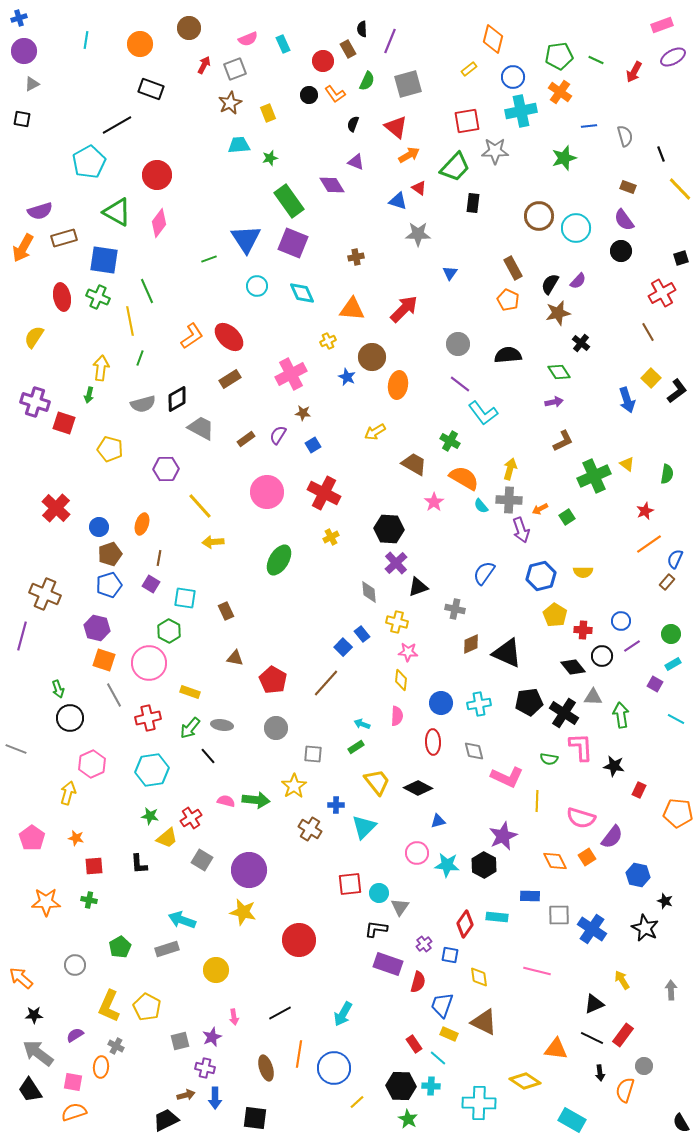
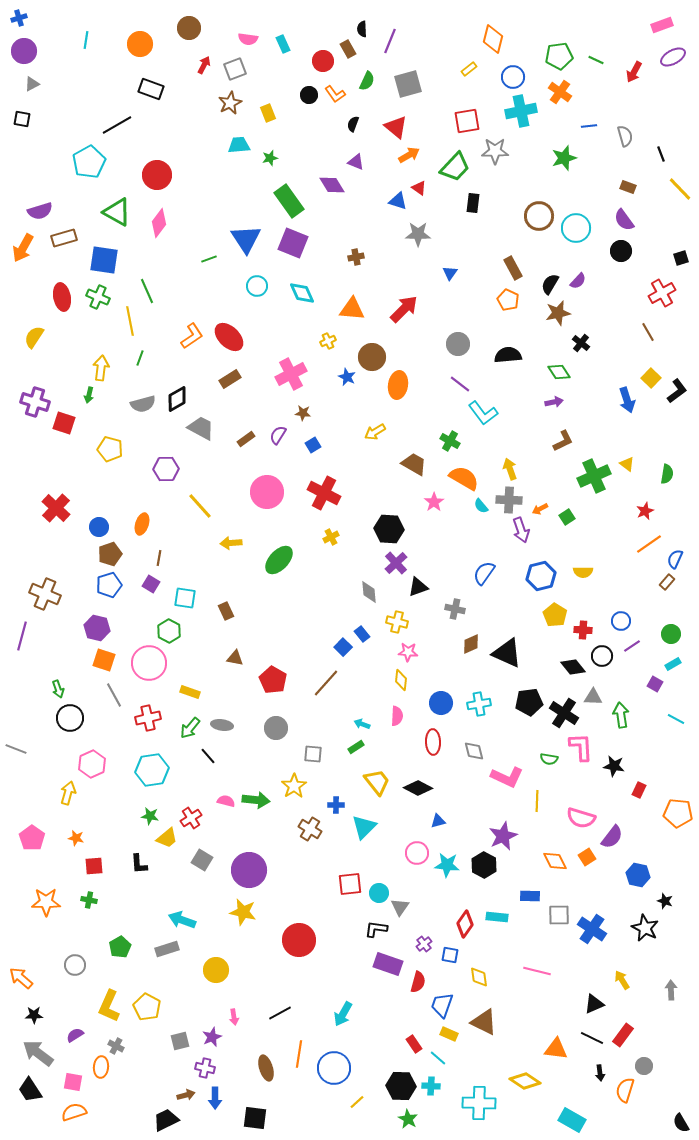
pink semicircle at (248, 39): rotated 30 degrees clockwise
yellow arrow at (510, 469): rotated 35 degrees counterclockwise
yellow arrow at (213, 542): moved 18 px right, 1 px down
green ellipse at (279, 560): rotated 12 degrees clockwise
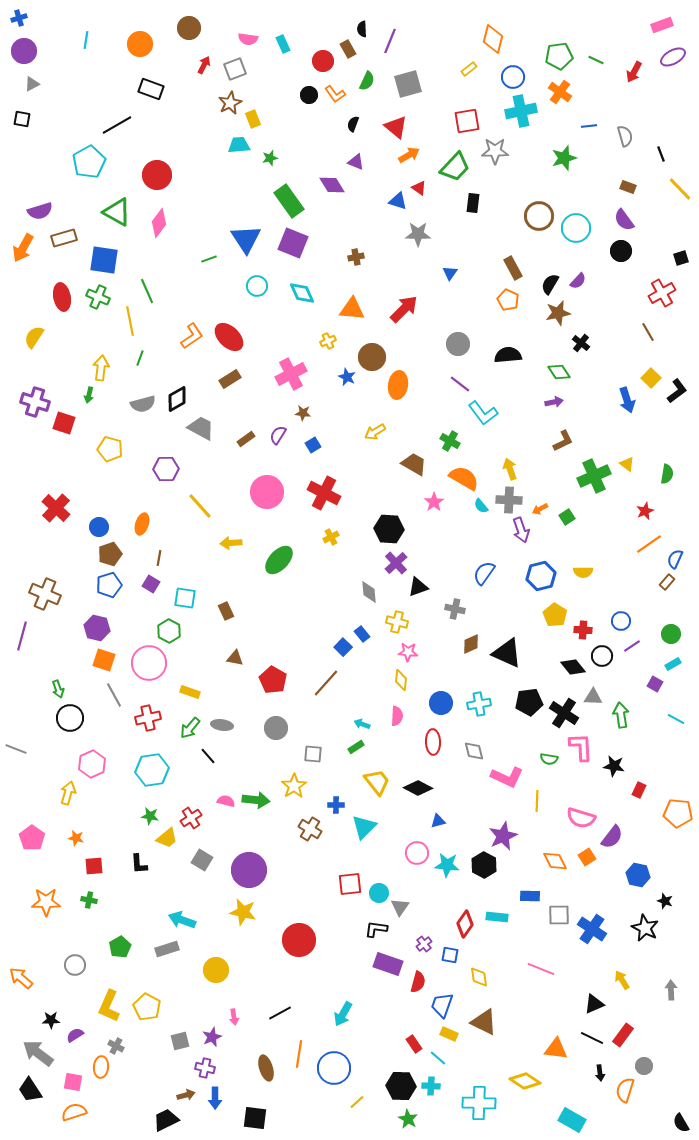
yellow rectangle at (268, 113): moved 15 px left, 6 px down
pink line at (537, 971): moved 4 px right, 2 px up; rotated 8 degrees clockwise
black star at (34, 1015): moved 17 px right, 5 px down
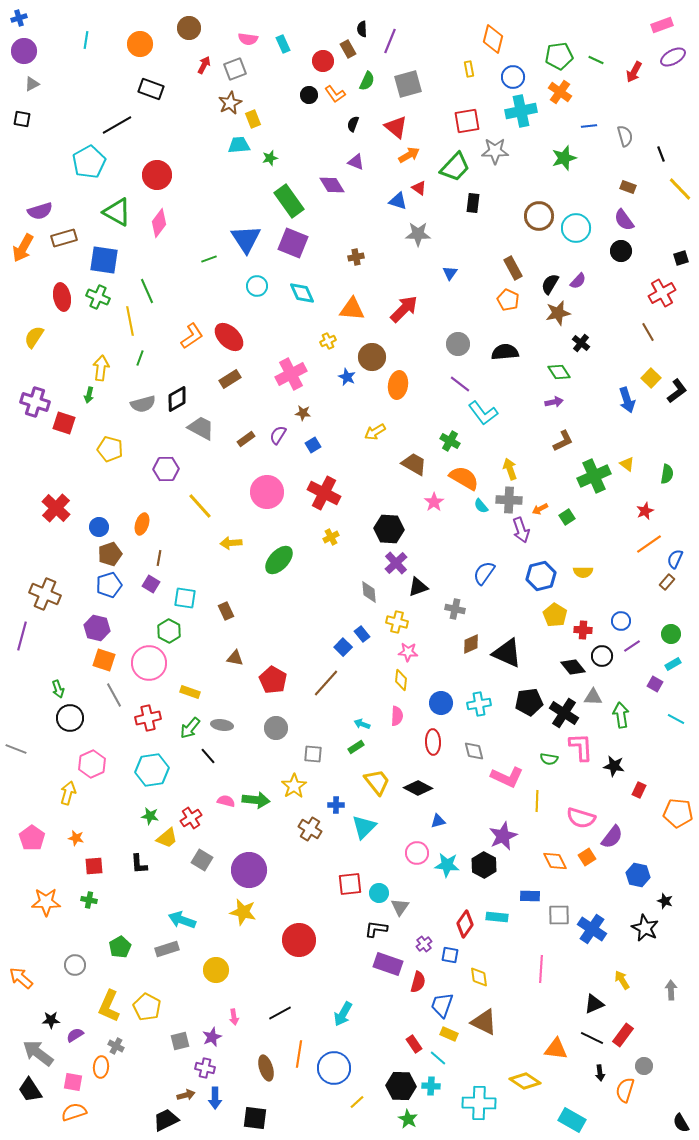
yellow rectangle at (469, 69): rotated 63 degrees counterclockwise
black semicircle at (508, 355): moved 3 px left, 3 px up
pink line at (541, 969): rotated 72 degrees clockwise
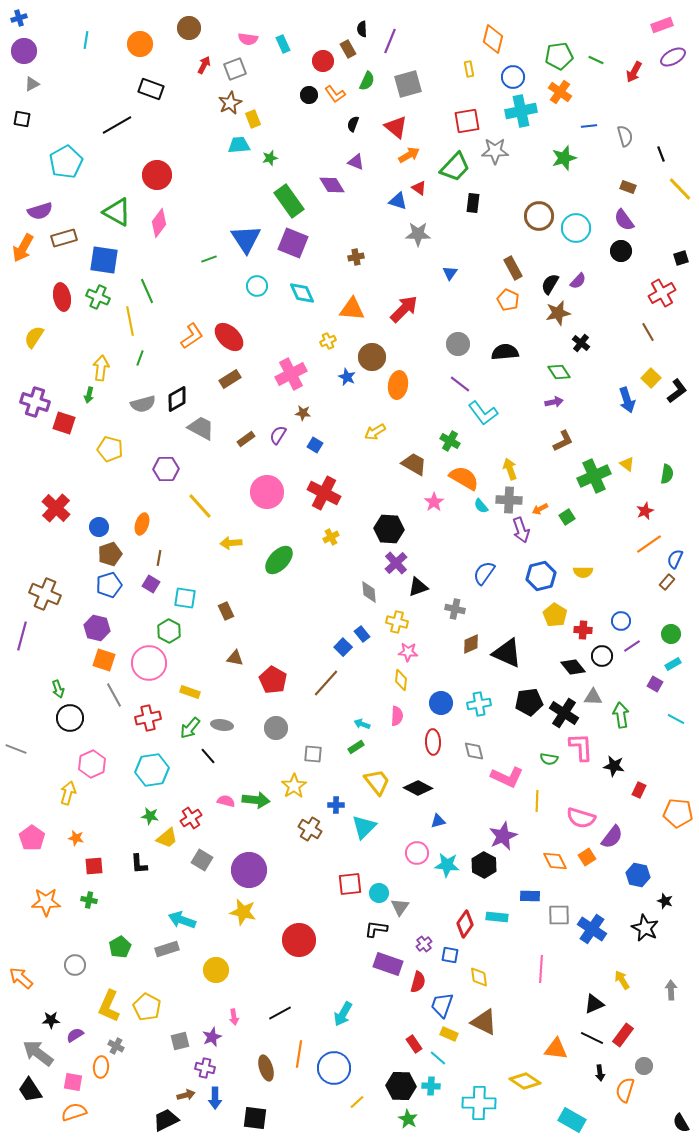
cyan pentagon at (89, 162): moved 23 px left
blue square at (313, 445): moved 2 px right; rotated 28 degrees counterclockwise
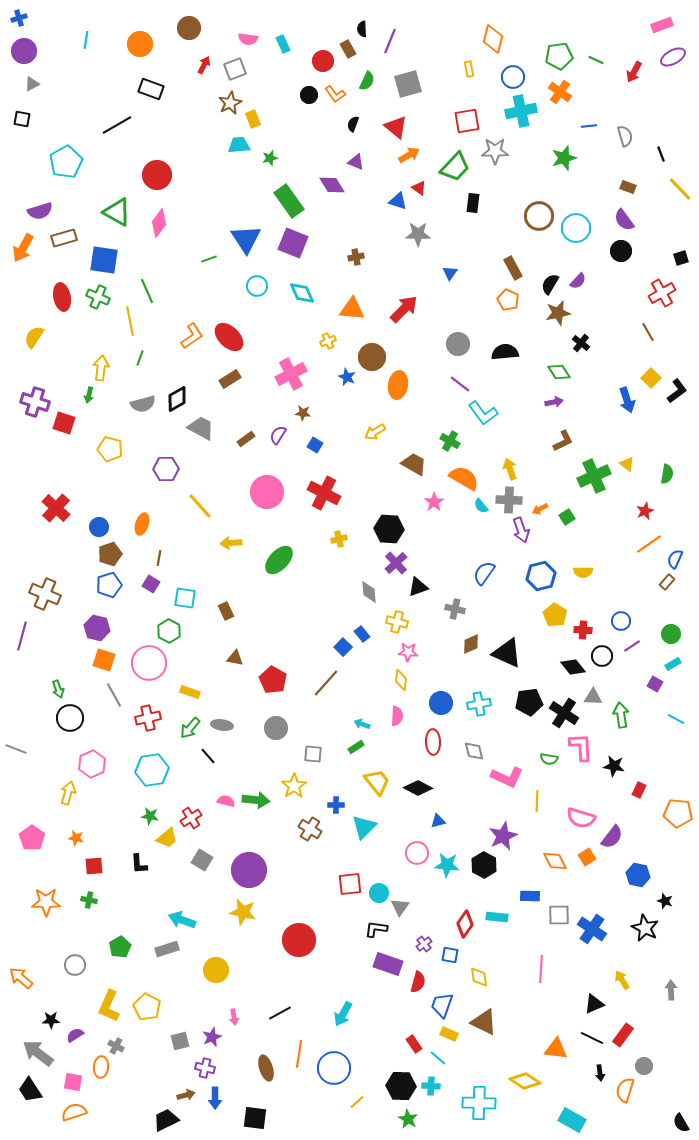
yellow cross at (331, 537): moved 8 px right, 2 px down; rotated 14 degrees clockwise
